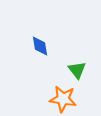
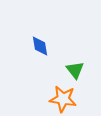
green triangle: moved 2 px left
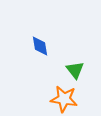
orange star: moved 1 px right
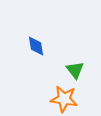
blue diamond: moved 4 px left
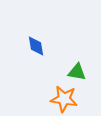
green triangle: moved 2 px right, 2 px down; rotated 42 degrees counterclockwise
